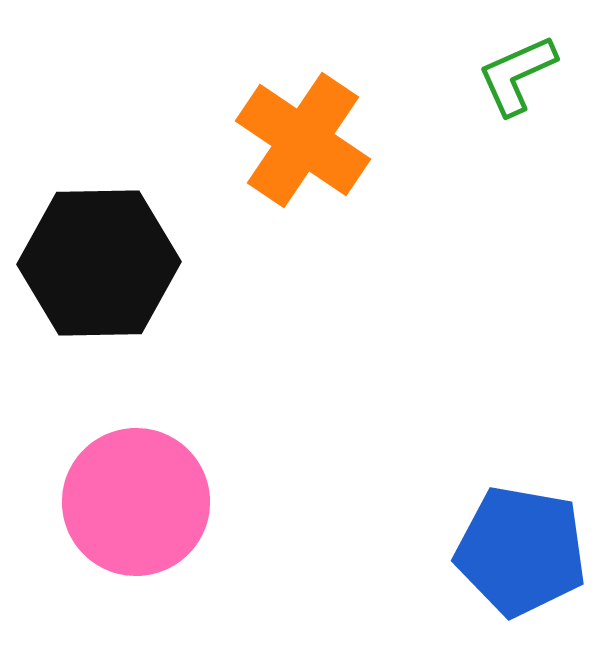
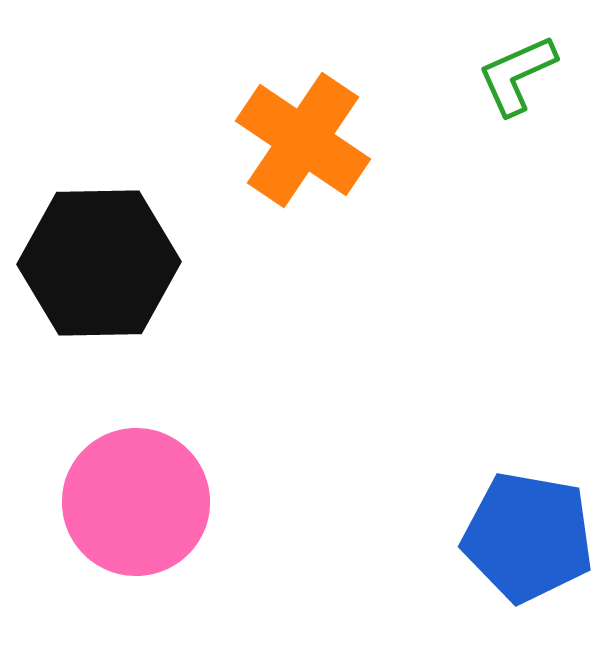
blue pentagon: moved 7 px right, 14 px up
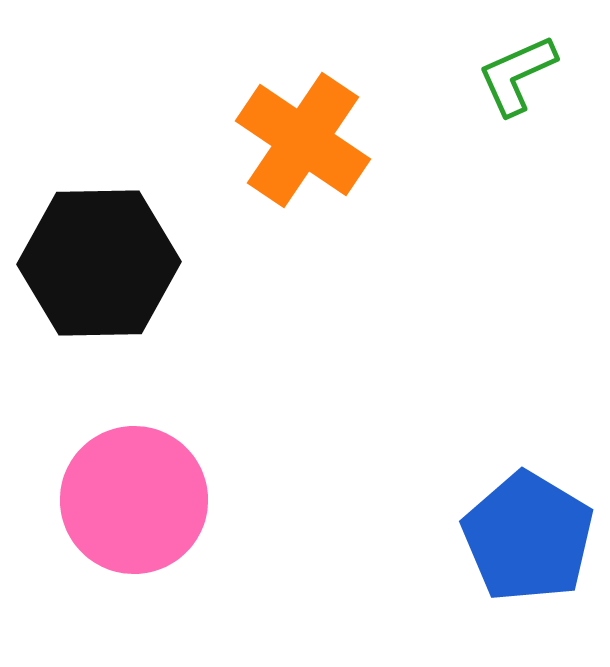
pink circle: moved 2 px left, 2 px up
blue pentagon: rotated 21 degrees clockwise
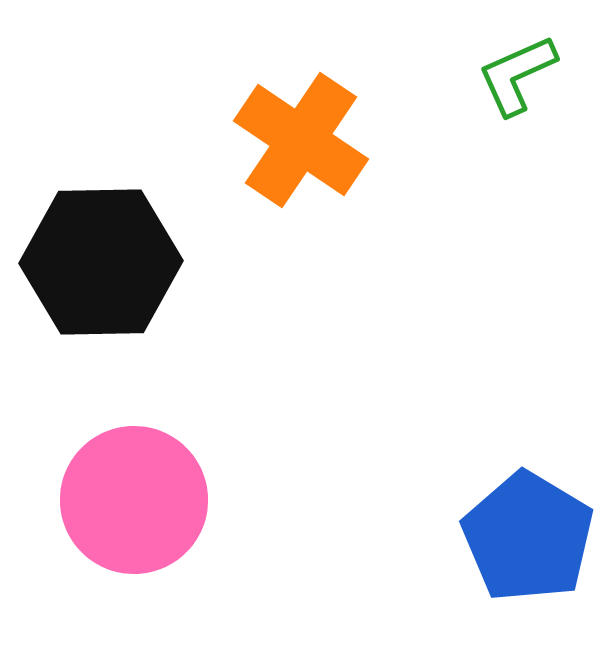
orange cross: moved 2 px left
black hexagon: moved 2 px right, 1 px up
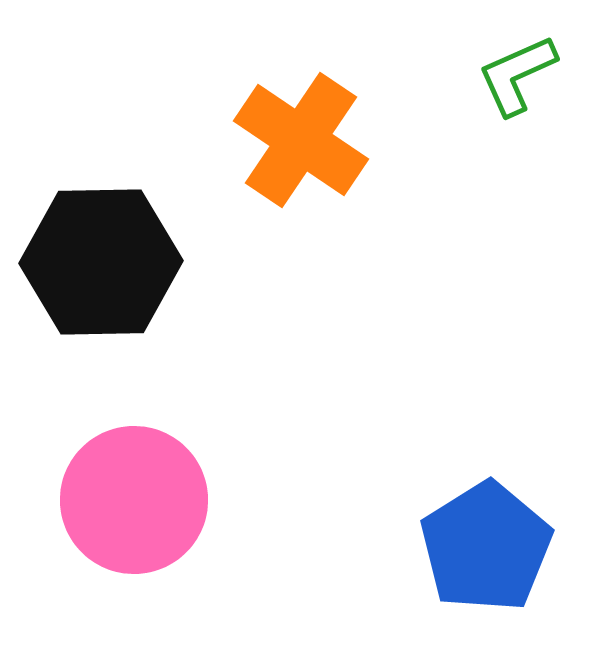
blue pentagon: moved 42 px left, 10 px down; rotated 9 degrees clockwise
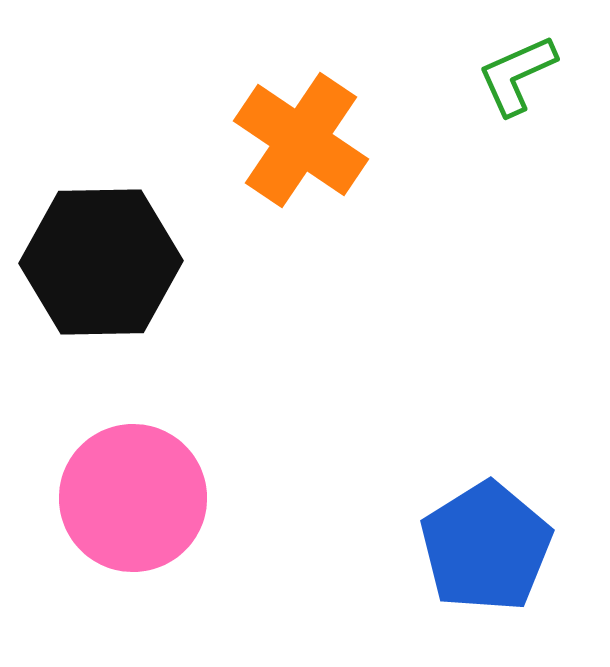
pink circle: moved 1 px left, 2 px up
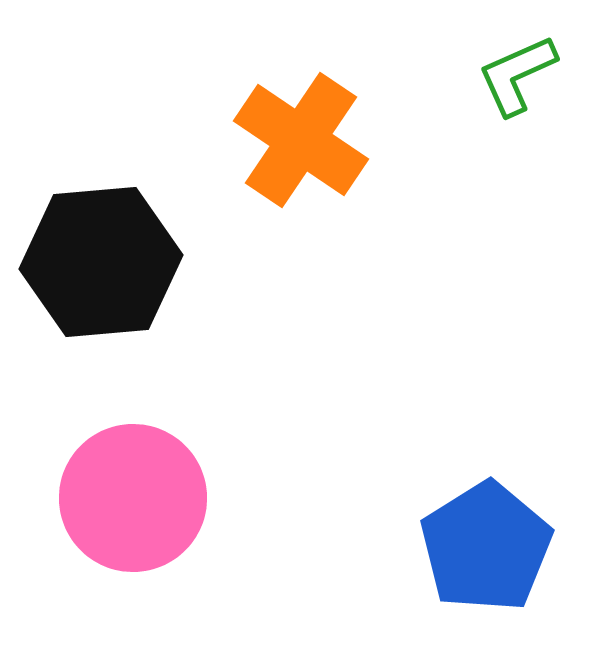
black hexagon: rotated 4 degrees counterclockwise
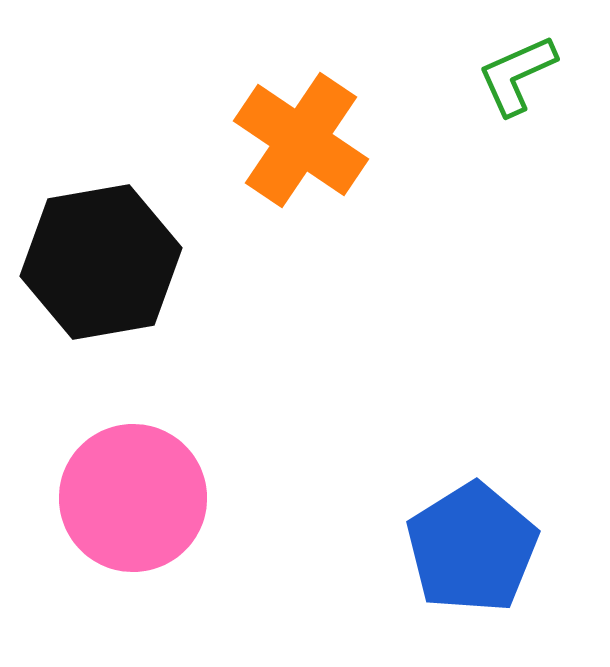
black hexagon: rotated 5 degrees counterclockwise
blue pentagon: moved 14 px left, 1 px down
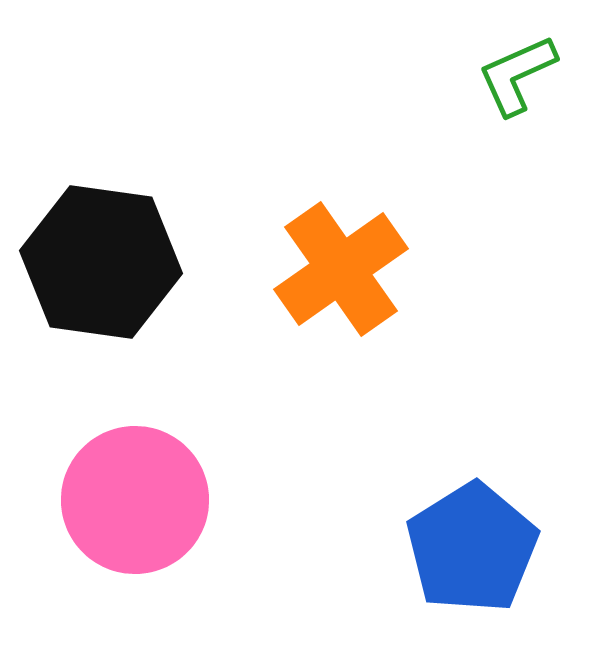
orange cross: moved 40 px right, 129 px down; rotated 21 degrees clockwise
black hexagon: rotated 18 degrees clockwise
pink circle: moved 2 px right, 2 px down
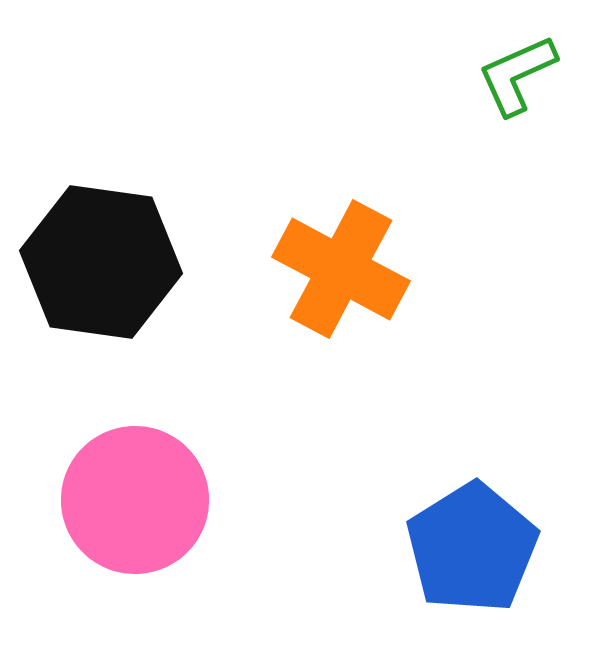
orange cross: rotated 27 degrees counterclockwise
